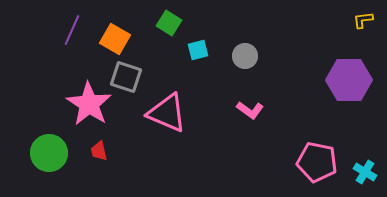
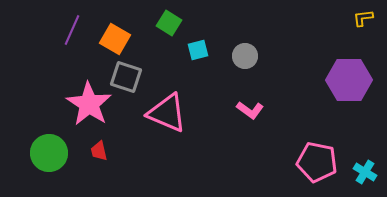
yellow L-shape: moved 2 px up
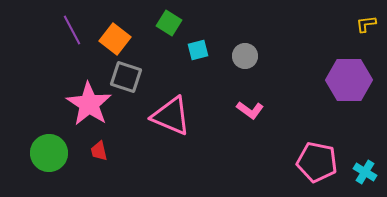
yellow L-shape: moved 3 px right, 6 px down
purple line: rotated 52 degrees counterclockwise
orange square: rotated 8 degrees clockwise
pink triangle: moved 4 px right, 3 px down
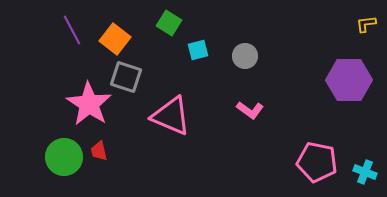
green circle: moved 15 px right, 4 px down
cyan cross: rotated 10 degrees counterclockwise
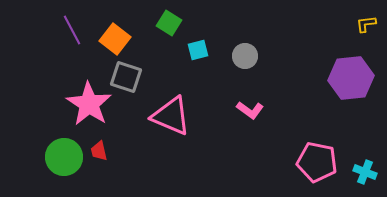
purple hexagon: moved 2 px right, 2 px up; rotated 6 degrees counterclockwise
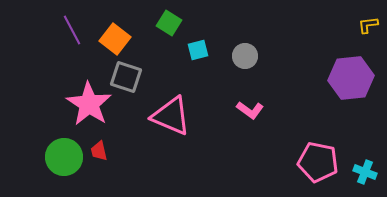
yellow L-shape: moved 2 px right, 1 px down
pink pentagon: moved 1 px right
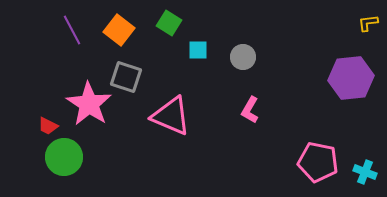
yellow L-shape: moved 2 px up
orange square: moved 4 px right, 9 px up
cyan square: rotated 15 degrees clockwise
gray circle: moved 2 px left, 1 px down
pink L-shape: rotated 84 degrees clockwise
red trapezoid: moved 51 px left, 25 px up; rotated 50 degrees counterclockwise
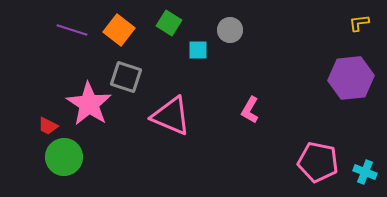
yellow L-shape: moved 9 px left
purple line: rotated 44 degrees counterclockwise
gray circle: moved 13 px left, 27 px up
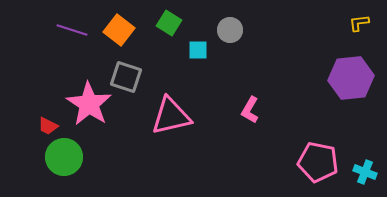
pink triangle: rotated 36 degrees counterclockwise
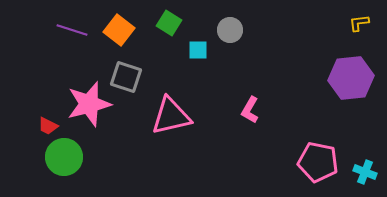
pink star: rotated 24 degrees clockwise
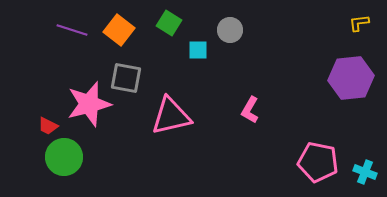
gray square: moved 1 px down; rotated 8 degrees counterclockwise
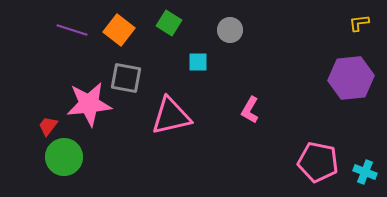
cyan square: moved 12 px down
pink star: rotated 9 degrees clockwise
red trapezoid: rotated 100 degrees clockwise
